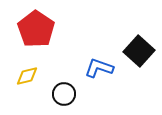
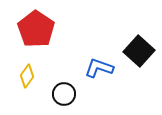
yellow diamond: rotated 40 degrees counterclockwise
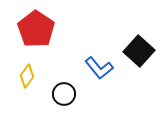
blue L-shape: rotated 148 degrees counterclockwise
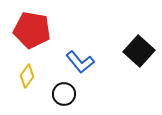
red pentagon: moved 4 px left, 1 px down; rotated 24 degrees counterclockwise
blue L-shape: moved 19 px left, 6 px up
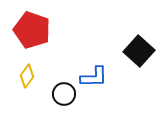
red pentagon: rotated 9 degrees clockwise
blue L-shape: moved 14 px right, 15 px down; rotated 52 degrees counterclockwise
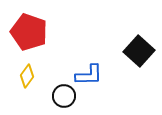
red pentagon: moved 3 px left, 2 px down
blue L-shape: moved 5 px left, 2 px up
black circle: moved 2 px down
